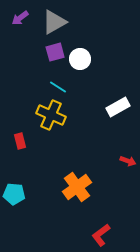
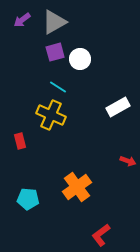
purple arrow: moved 2 px right, 2 px down
cyan pentagon: moved 14 px right, 5 px down
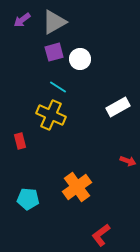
purple square: moved 1 px left
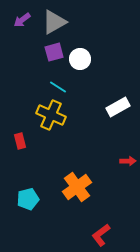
red arrow: rotated 21 degrees counterclockwise
cyan pentagon: rotated 20 degrees counterclockwise
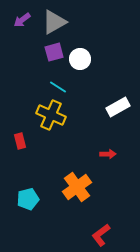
red arrow: moved 20 px left, 7 px up
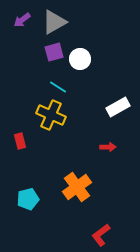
red arrow: moved 7 px up
